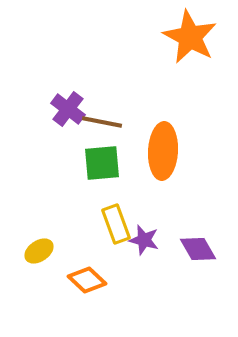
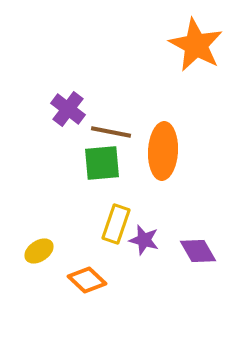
orange star: moved 6 px right, 8 px down
brown line: moved 9 px right, 10 px down
yellow rectangle: rotated 39 degrees clockwise
purple diamond: moved 2 px down
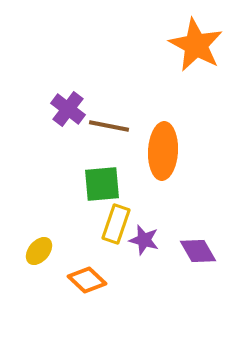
brown line: moved 2 px left, 6 px up
green square: moved 21 px down
yellow ellipse: rotated 16 degrees counterclockwise
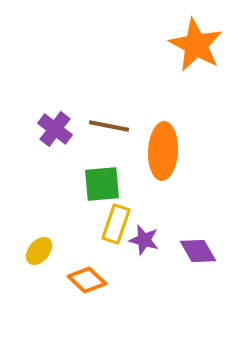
purple cross: moved 13 px left, 20 px down
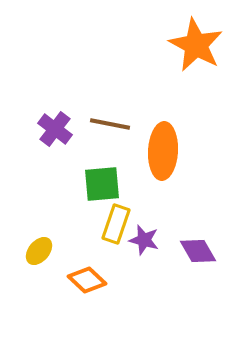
brown line: moved 1 px right, 2 px up
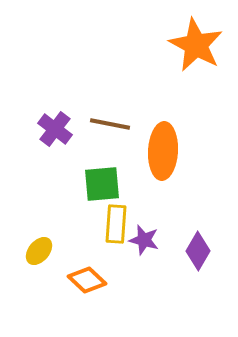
yellow rectangle: rotated 15 degrees counterclockwise
purple diamond: rotated 60 degrees clockwise
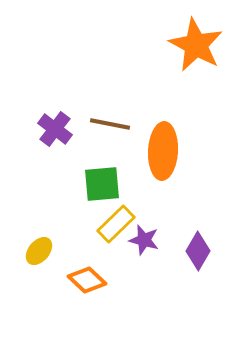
yellow rectangle: rotated 42 degrees clockwise
